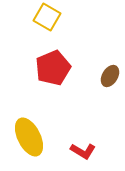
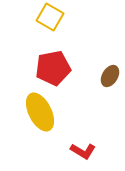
yellow square: moved 3 px right
red pentagon: rotated 12 degrees clockwise
yellow ellipse: moved 11 px right, 25 px up
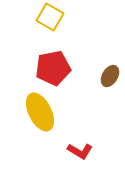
red L-shape: moved 3 px left
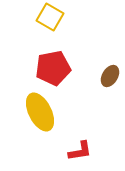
red L-shape: rotated 40 degrees counterclockwise
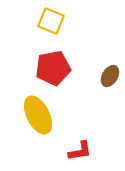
yellow square: moved 1 px right, 4 px down; rotated 8 degrees counterclockwise
yellow ellipse: moved 2 px left, 3 px down
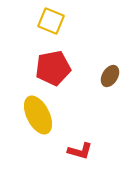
red L-shape: rotated 25 degrees clockwise
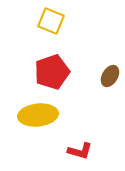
red pentagon: moved 1 px left, 4 px down; rotated 8 degrees counterclockwise
yellow ellipse: rotated 69 degrees counterclockwise
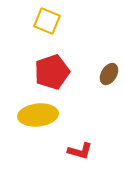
yellow square: moved 4 px left
brown ellipse: moved 1 px left, 2 px up
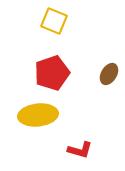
yellow square: moved 7 px right
red pentagon: moved 1 px down
red L-shape: moved 1 px up
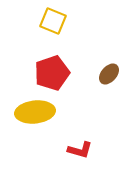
yellow square: moved 1 px left
brown ellipse: rotated 10 degrees clockwise
yellow ellipse: moved 3 px left, 3 px up
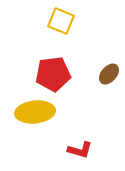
yellow square: moved 8 px right
red pentagon: moved 1 px right, 1 px down; rotated 12 degrees clockwise
